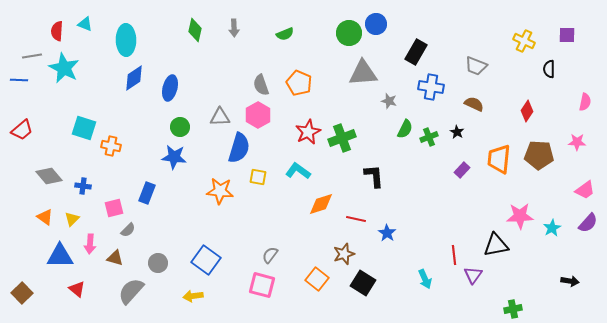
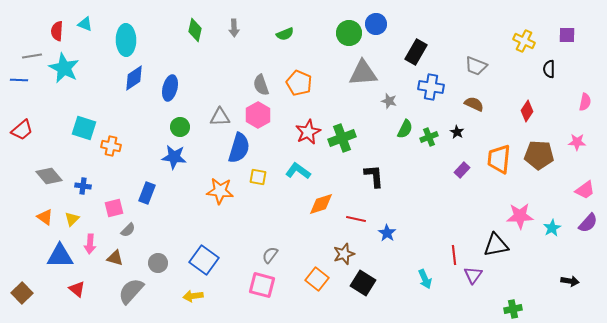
blue square at (206, 260): moved 2 px left
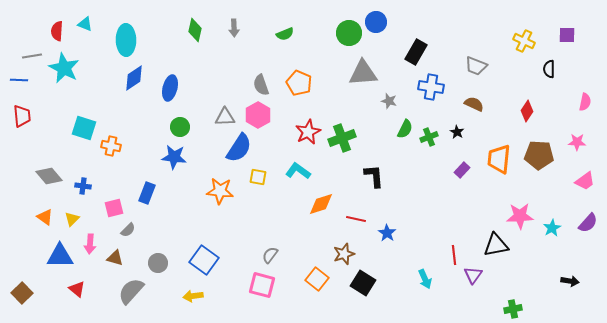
blue circle at (376, 24): moved 2 px up
gray triangle at (220, 117): moved 5 px right
red trapezoid at (22, 130): moved 14 px up; rotated 55 degrees counterclockwise
blue semicircle at (239, 148): rotated 16 degrees clockwise
pink trapezoid at (585, 190): moved 9 px up
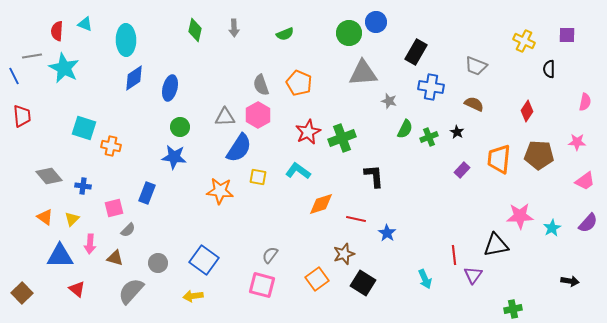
blue line at (19, 80): moved 5 px left, 4 px up; rotated 60 degrees clockwise
orange square at (317, 279): rotated 15 degrees clockwise
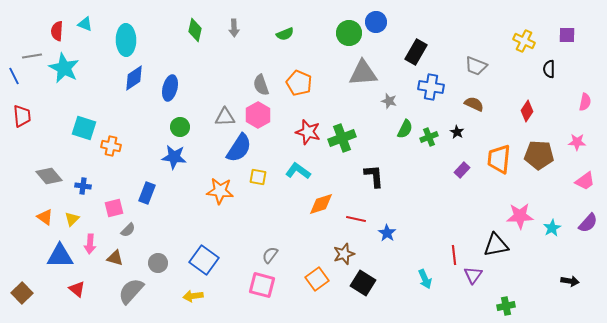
red star at (308, 132): rotated 30 degrees counterclockwise
green cross at (513, 309): moved 7 px left, 3 px up
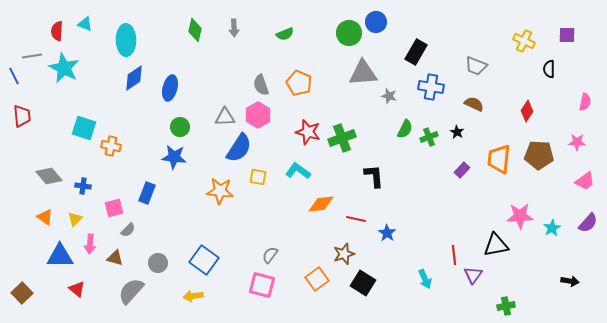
gray star at (389, 101): moved 5 px up
orange diamond at (321, 204): rotated 12 degrees clockwise
yellow triangle at (72, 219): moved 3 px right
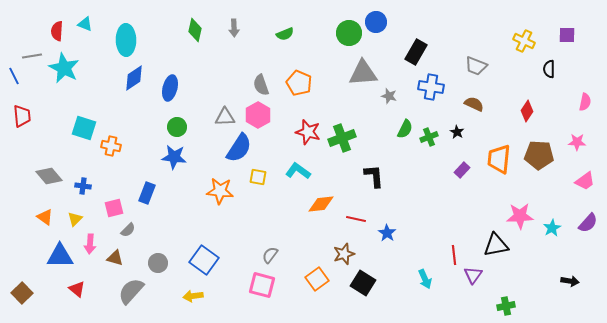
green circle at (180, 127): moved 3 px left
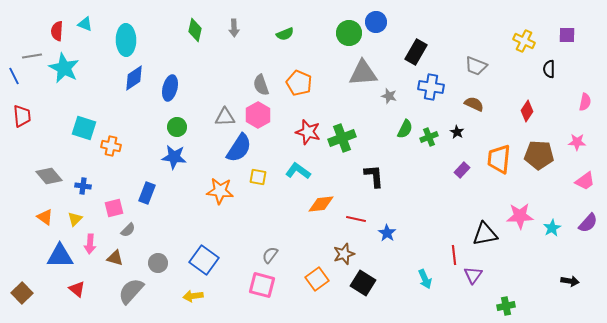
black triangle at (496, 245): moved 11 px left, 11 px up
